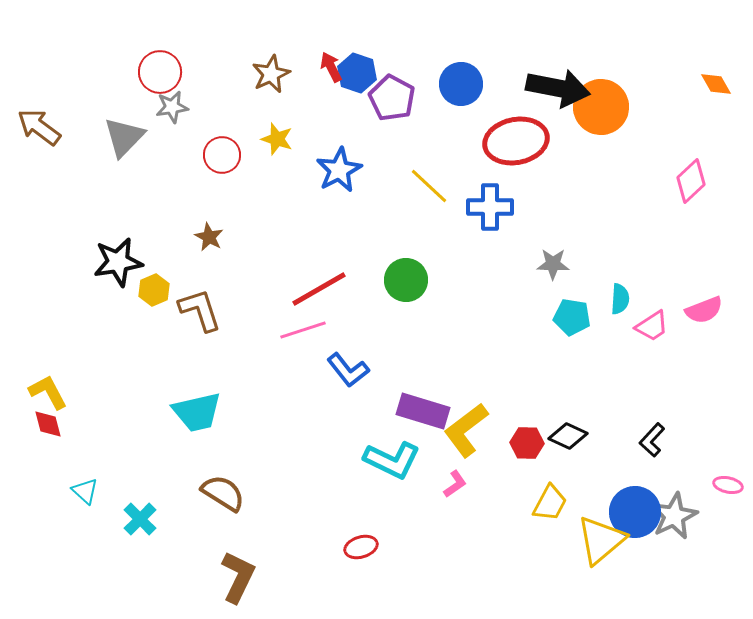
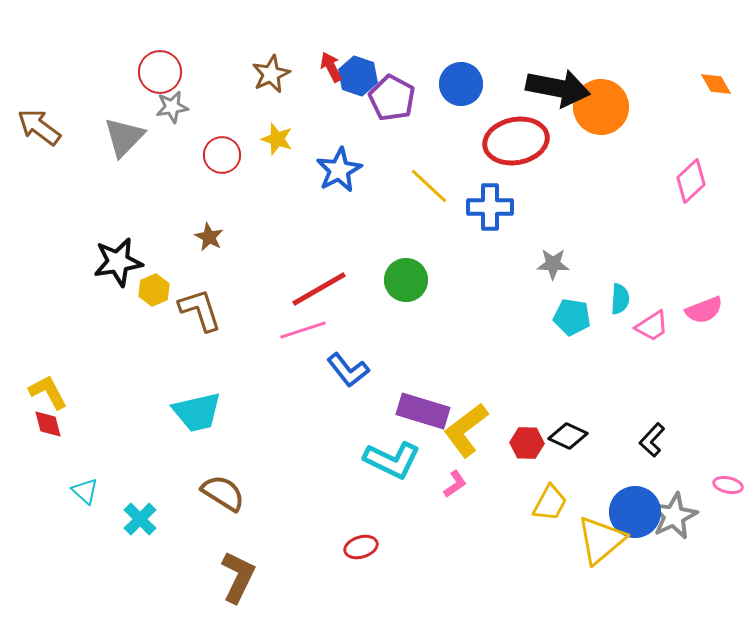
blue hexagon at (357, 73): moved 1 px right, 3 px down
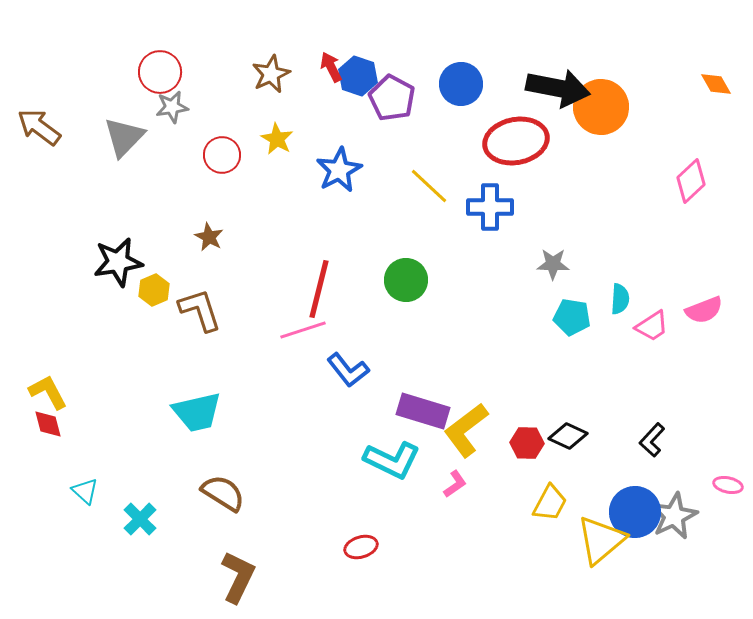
yellow star at (277, 139): rotated 12 degrees clockwise
red line at (319, 289): rotated 46 degrees counterclockwise
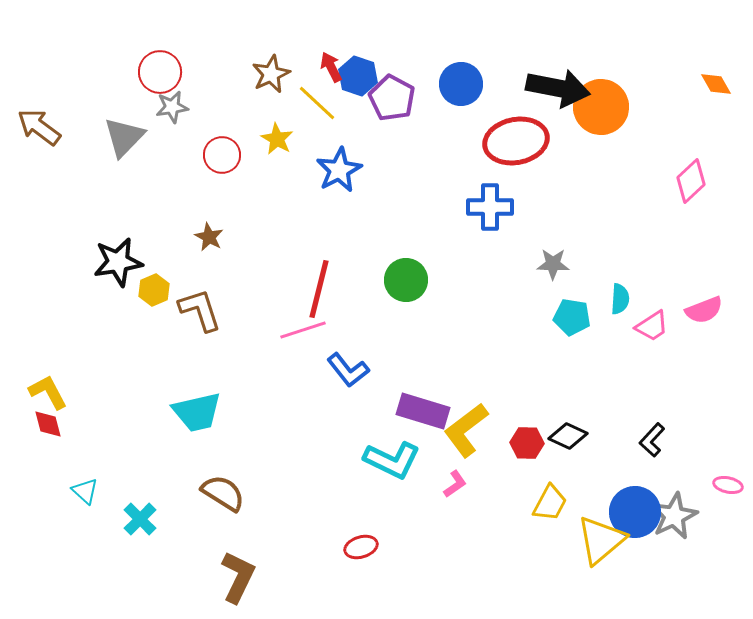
yellow line at (429, 186): moved 112 px left, 83 px up
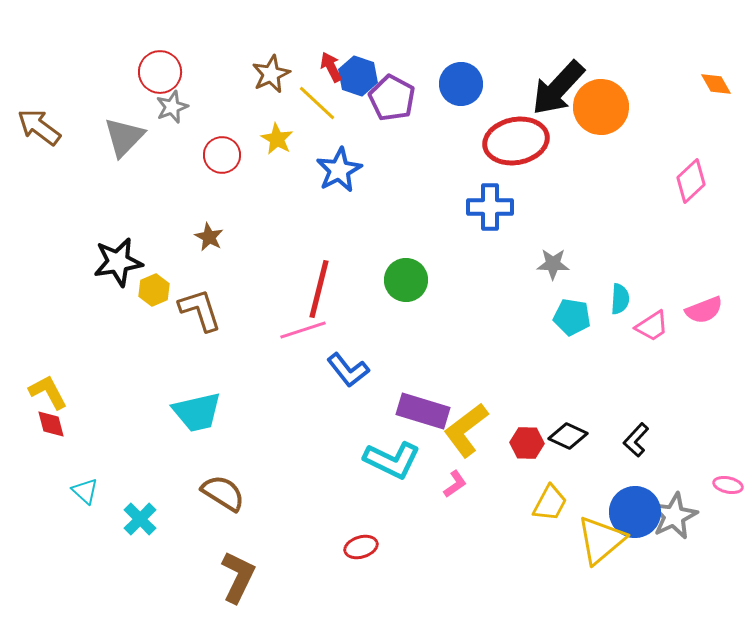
black arrow at (558, 88): rotated 122 degrees clockwise
gray star at (172, 107): rotated 12 degrees counterclockwise
red diamond at (48, 424): moved 3 px right
black L-shape at (652, 440): moved 16 px left
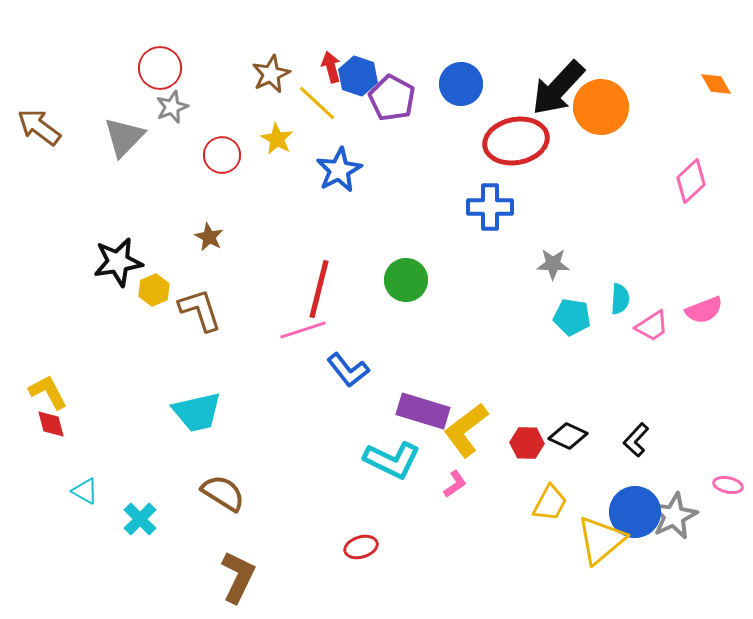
red arrow at (331, 67): rotated 12 degrees clockwise
red circle at (160, 72): moved 4 px up
cyan triangle at (85, 491): rotated 12 degrees counterclockwise
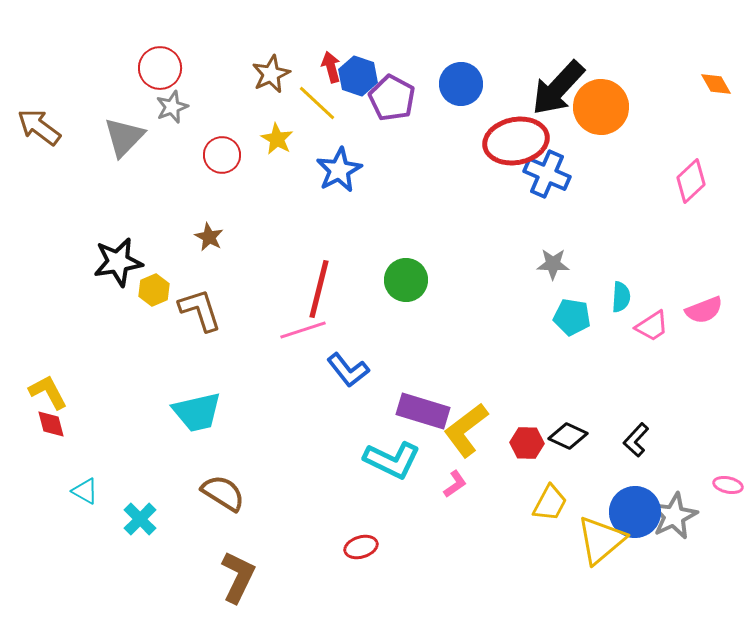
blue cross at (490, 207): moved 57 px right, 33 px up; rotated 24 degrees clockwise
cyan semicircle at (620, 299): moved 1 px right, 2 px up
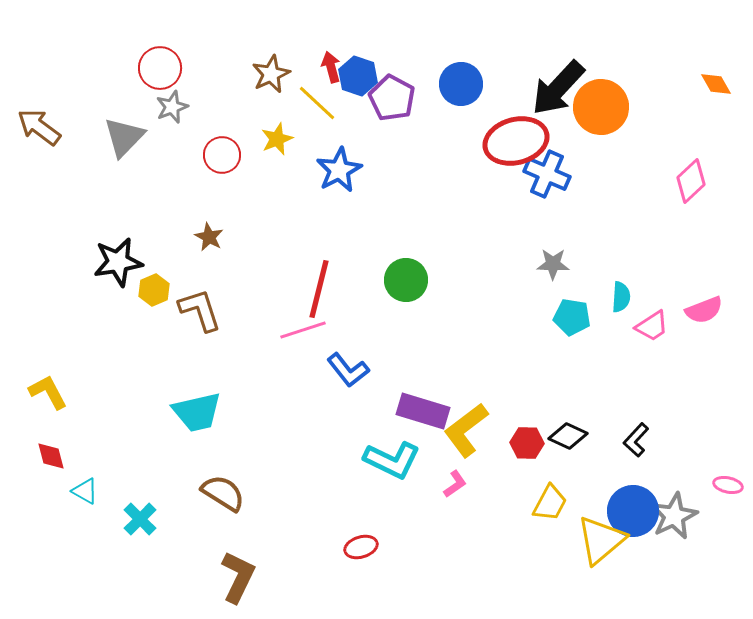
yellow star at (277, 139): rotated 20 degrees clockwise
red ellipse at (516, 141): rotated 4 degrees counterclockwise
red diamond at (51, 424): moved 32 px down
blue circle at (635, 512): moved 2 px left, 1 px up
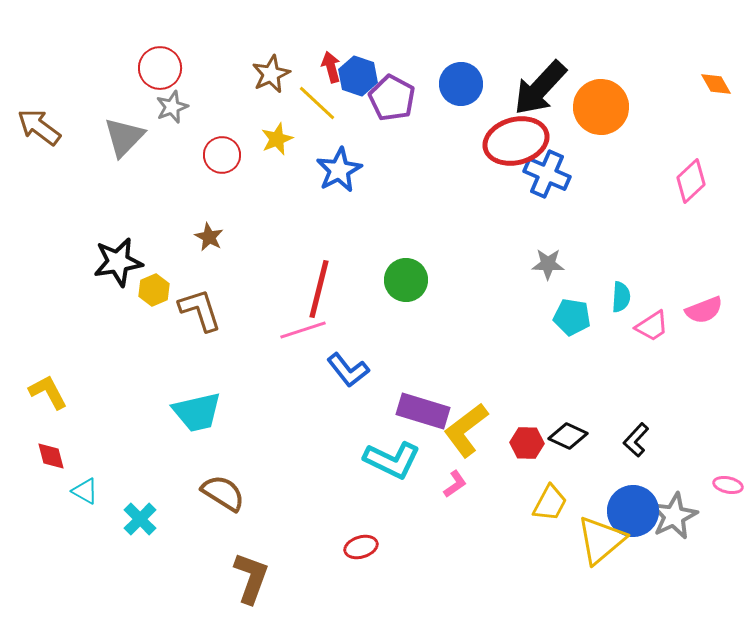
black arrow at (558, 88): moved 18 px left
gray star at (553, 264): moved 5 px left
brown L-shape at (238, 577): moved 13 px right, 1 px down; rotated 6 degrees counterclockwise
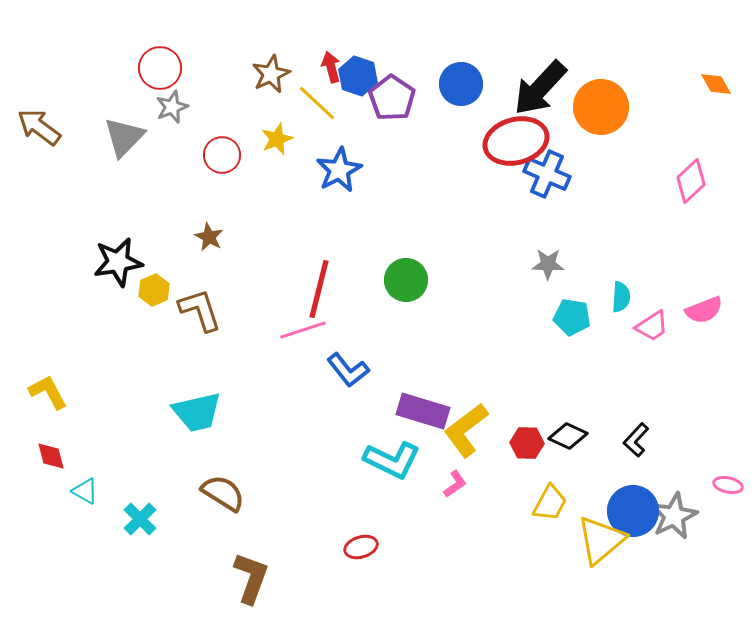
purple pentagon at (392, 98): rotated 6 degrees clockwise
